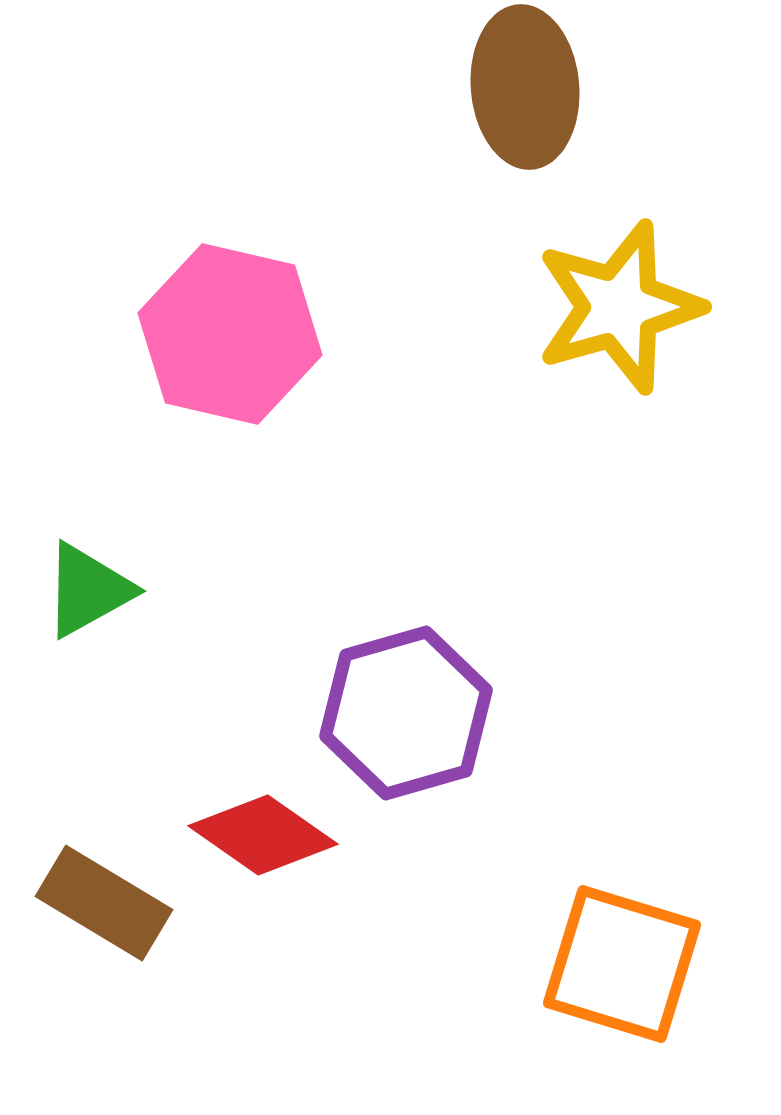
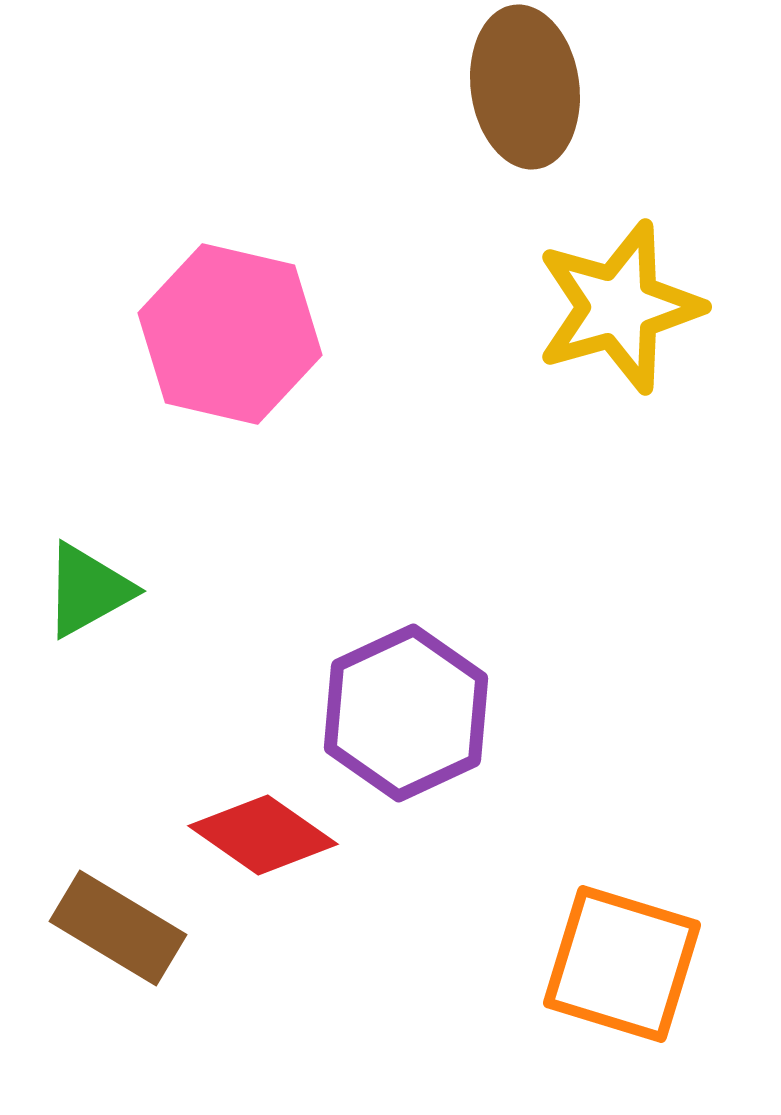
brown ellipse: rotated 3 degrees counterclockwise
purple hexagon: rotated 9 degrees counterclockwise
brown rectangle: moved 14 px right, 25 px down
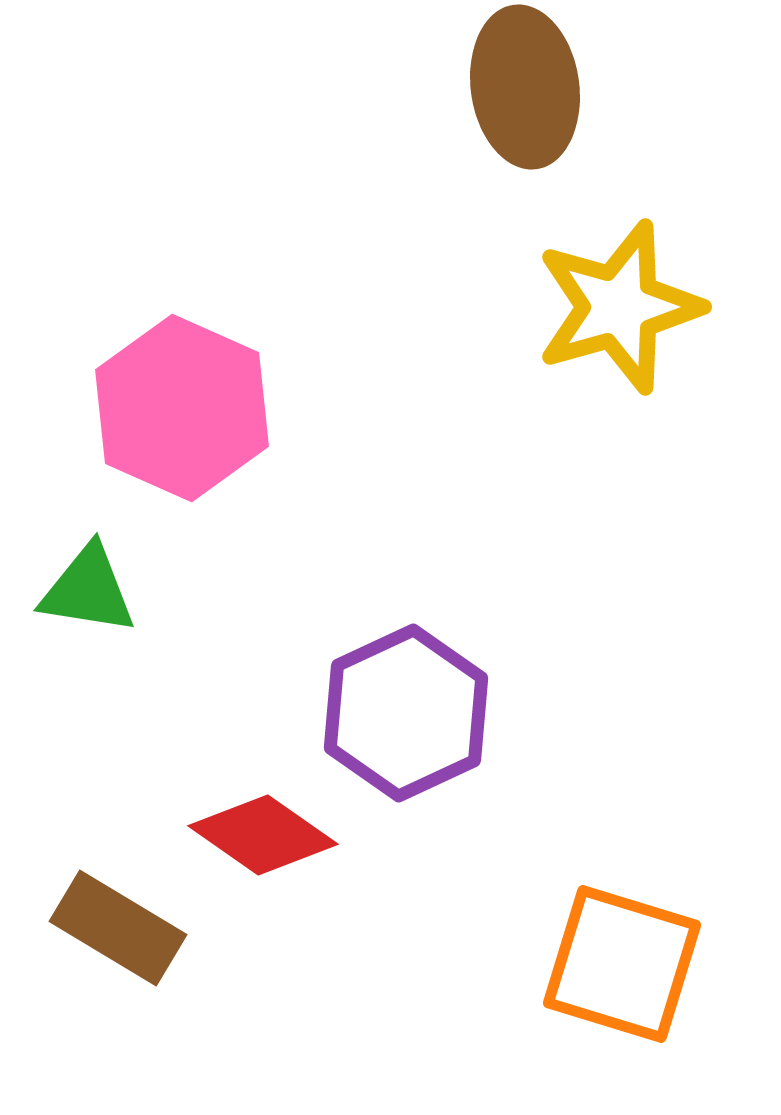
pink hexagon: moved 48 px left, 74 px down; rotated 11 degrees clockwise
green triangle: rotated 38 degrees clockwise
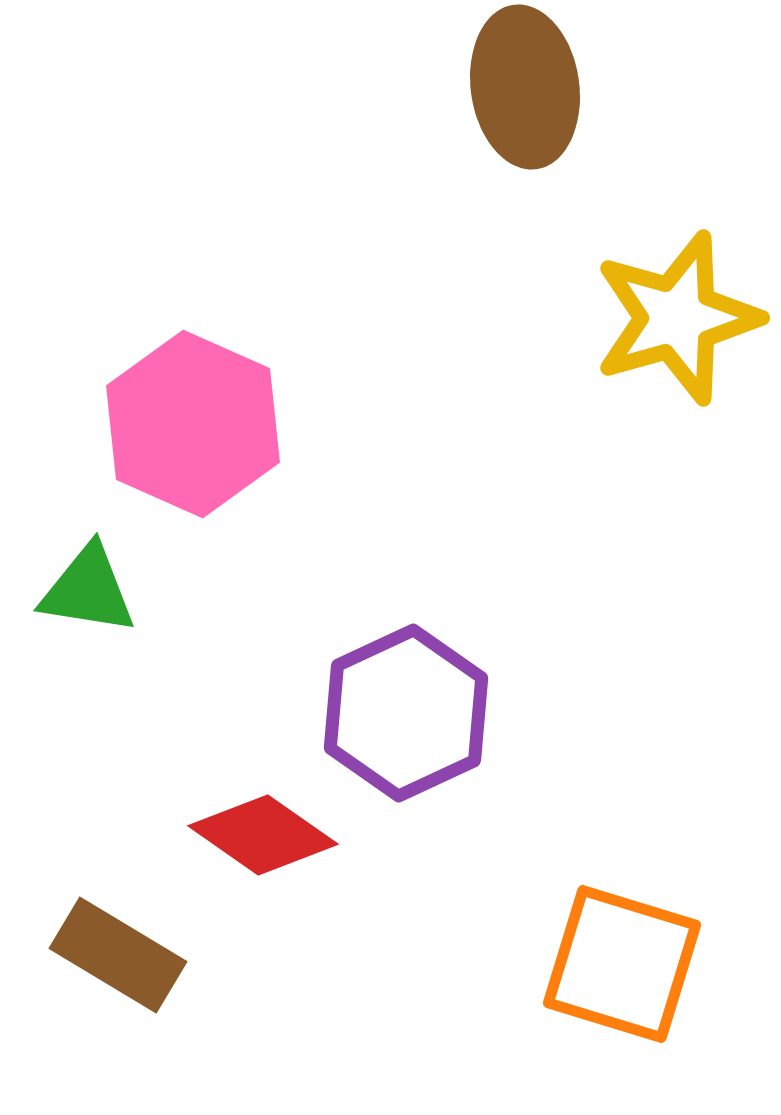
yellow star: moved 58 px right, 11 px down
pink hexagon: moved 11 px right, 16 px down
brown rectangle: moved 27 px down
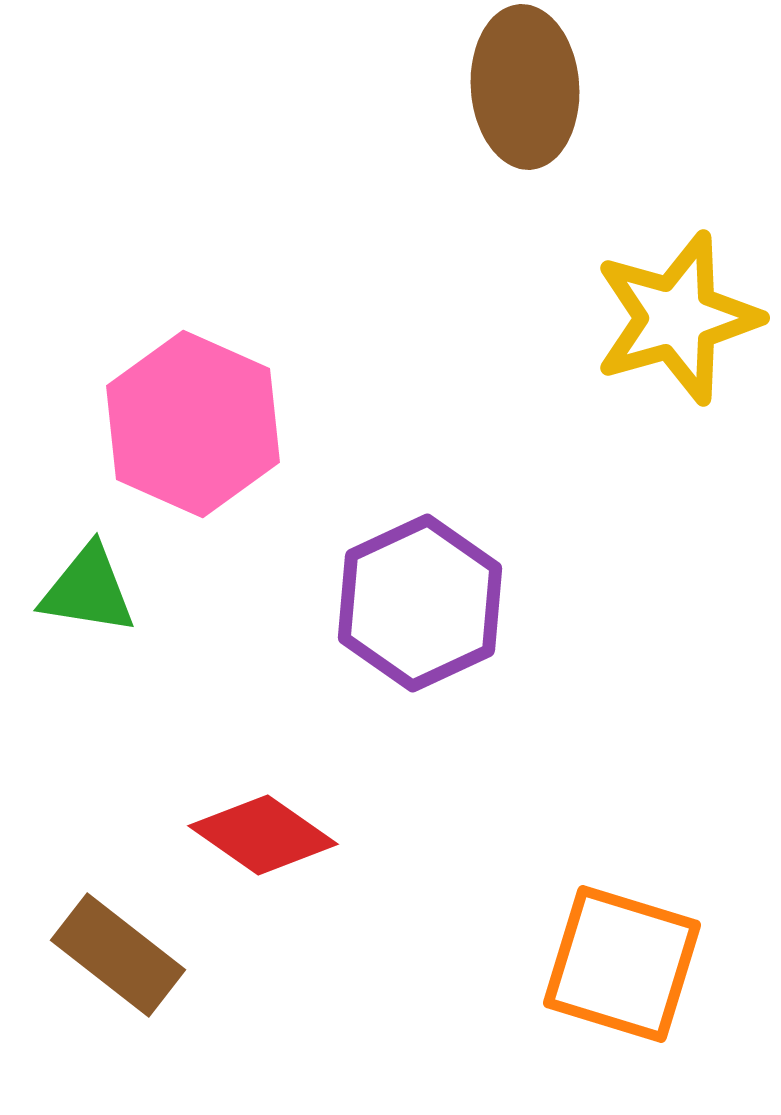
brown ellipse: rotated 4 degrees clockwise
purple hexagon: moved 14 px right, 110 px up
brown rectangle: rotated 7 degrees clockwise
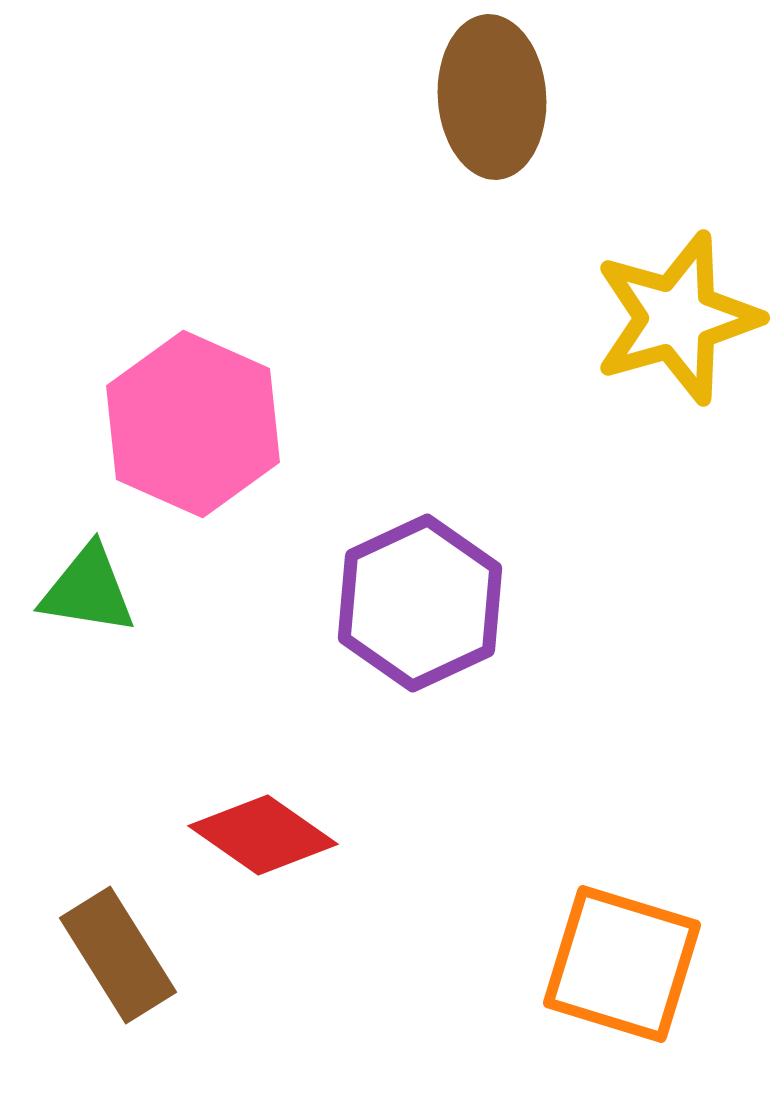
brown ellipse: moved 33 px left, 10 px down
brown rectangle: rotated 20 degrees clockwise
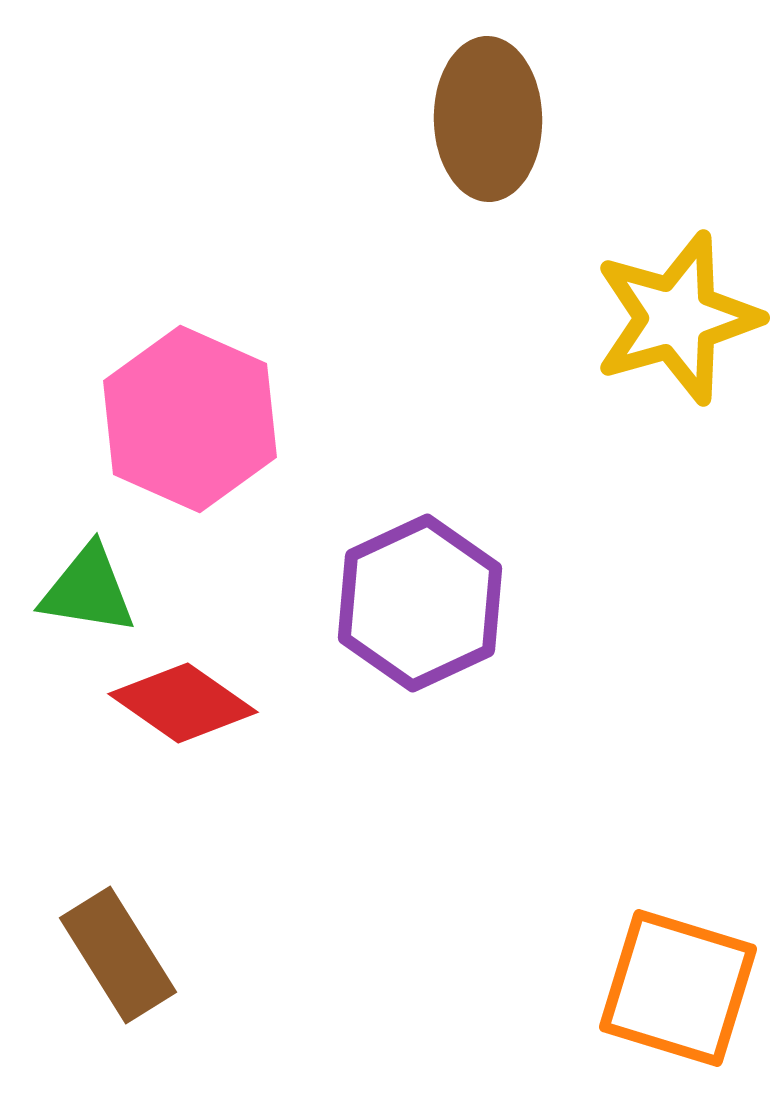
brown ellipse: moved 4 px left, 22 px down; rotated 3 degrees clockwise
pink hexagon: moved 3 px left, 5 px up
red diamond: moved 80 px left, 132 px up
orange square: moved 56 px right, 24 px down
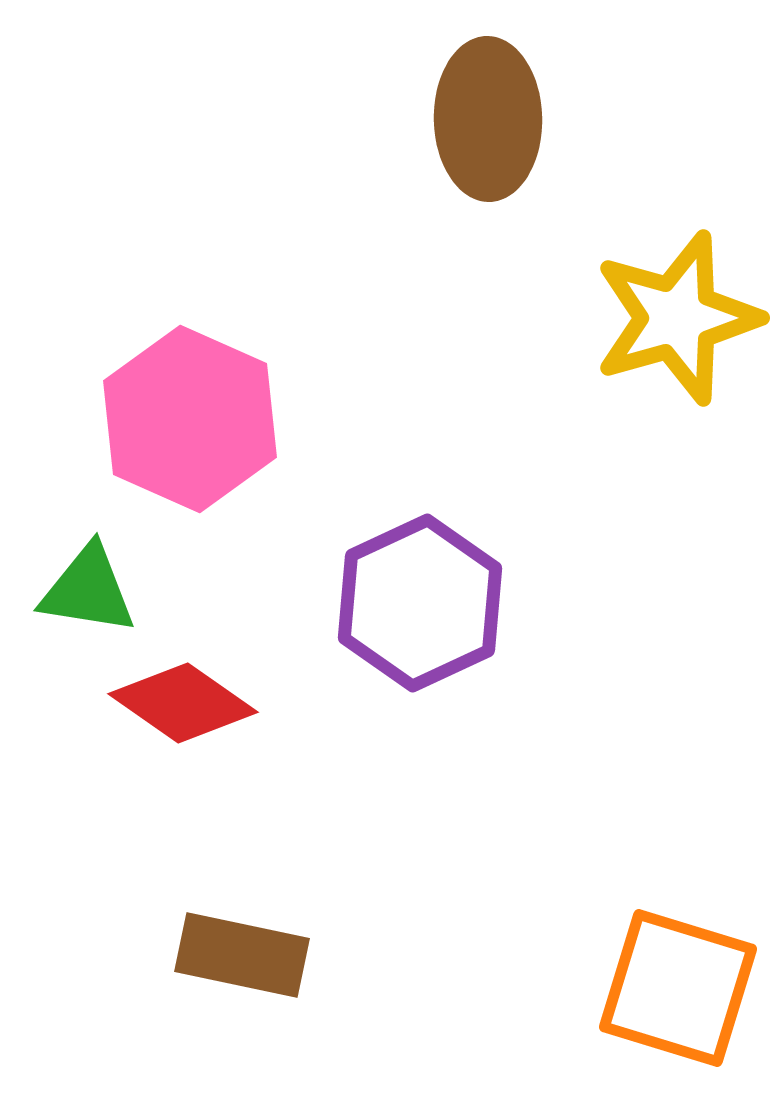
brown rectangle: moved 124 px right; rotated 46 degrees counterclockwise
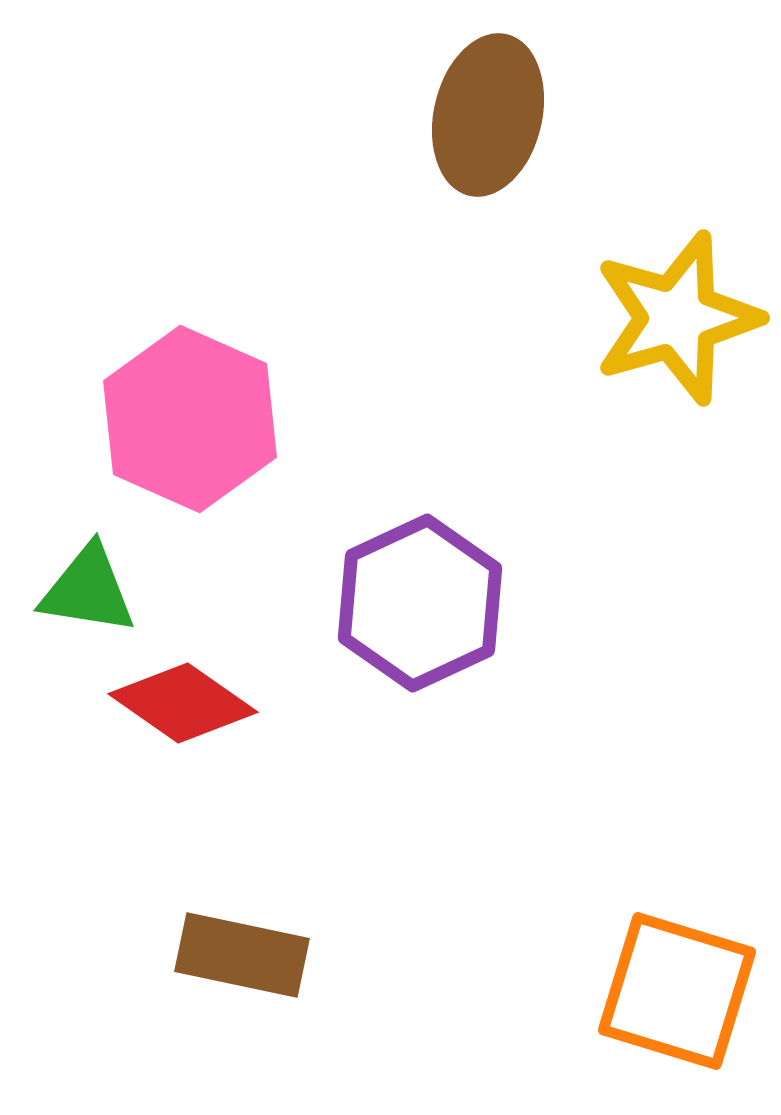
brown ellipse: moved 4 px up; rotated 14 degrees clockwise
orange square: moved 1 px left, 3 px down
